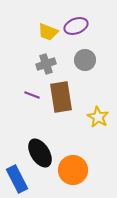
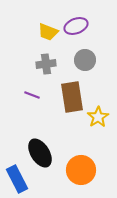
gray cross: rotated 12 degrees clockwise
brown rectangle: moved 11 px right
yellow star: rotated 10 degrees clockwise
orange circle: moved 8 px right
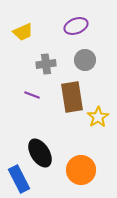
yellow trapezoid: moved 25 px left; rotated 45 degrees counterclockwise
blue rectangle: moved 2 px right
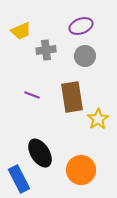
purple ellipse: moved 5 px right
yellow trapezoid: moved 2 px left, 1 px up
gray circle: moved 4 px up
gray cross: moved 14 px up
yellow star: moved 2 px down
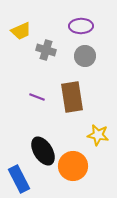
purple ellipse: rotated 20 degrees clockwise
gray cross: rotated 24 degrees clockwise
purple line: moved 5 px right, 2 px down
yellow star: moved 16 px down; rotated 30 degrees counterclockwise
black ellipse: moved 3 px right, 2 px up
orange circle: moved 8 px left, 4 px up
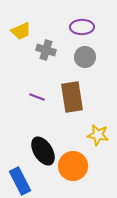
purple ellipse: moved 1 px right, 1 px down
gray circle: moved 1 px down
blue rectangle: moved 1 px right, 2 px down
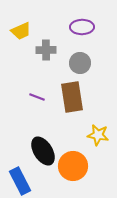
gray cross: rotated 18 degrees counterclockwise
gray circle: moved 5 px left, 6 px down
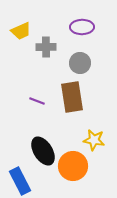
gray cross: moved 3 px up
purple line: moved 4 px down
yellow star: moved 4 px left, 5 px down
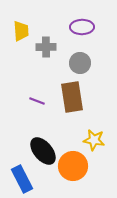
yellow trapezoid: rotated 70 degrees counterclockwise
black ellipse: rotated 8 degrees counterclockwise
blue rectangle: moved 2 px right, 2 px up
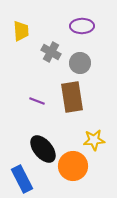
purple ellipse: moved 1 px up
gray cross: moved 5 px right, 5 px down; rotated 30 degrees clockwise
yellow star: rotated 15 degrees counterclockwise
black ellipse: moved 2 px up
